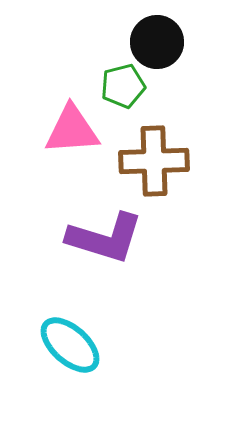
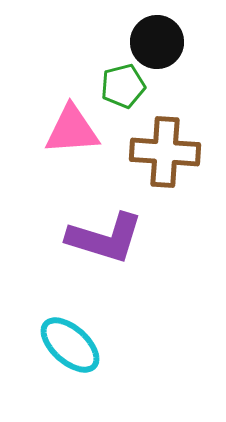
brown cross: moved 11 px right, 9 px up; rotated 6 degrees clockwise
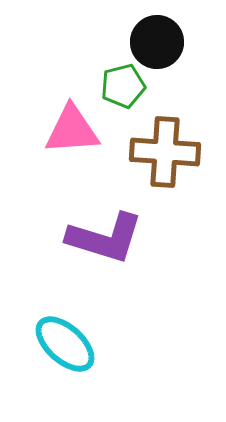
cyan ellipse: moved 5 px left, 1 px up
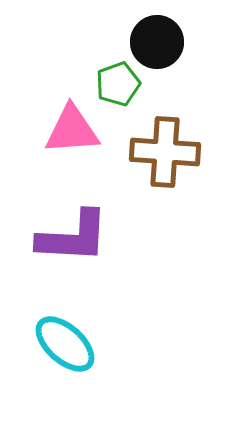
green pentagon: moved 5 px left, 2 px up; rotated 6 degrees counterclockwise
purple L-shape: moved 32 px left, 1 px up; rotated 14 degrees counterclockwise
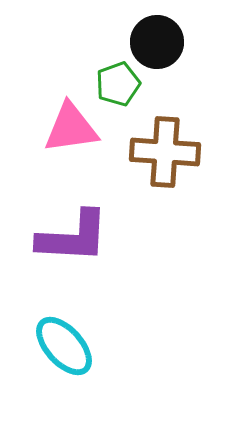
pink triangle: moved 1 px left, 2 px up; rotated 4 degrees counterclockwise
cyan ellipse: moved 1 px left, 2 px down; rotated 6 degrees clockwise
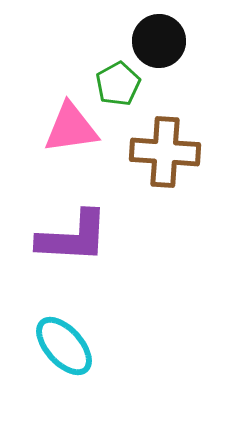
black circle: moved 2 px right, 1 px up
green pentagon: rotated 9 degrees counterclockwise
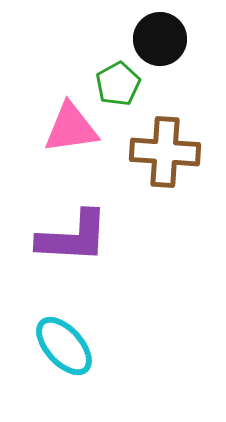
black circle: moved 1 px right, 2 px up
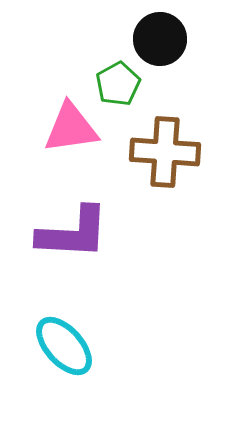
purple L-shape: moved 4 px up
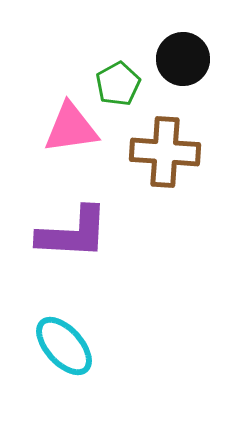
black circle: moved 23 px right, 20 px down
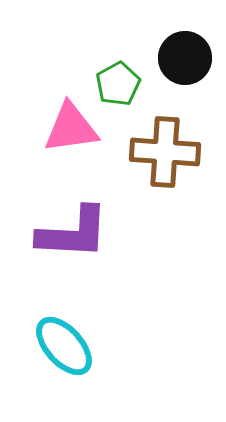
black circle: moved 2 px right, 1 px up
